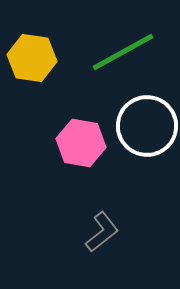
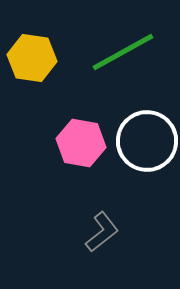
white circle: moved 15 px down
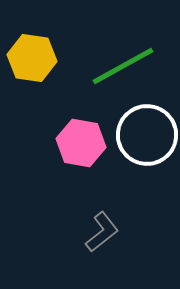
green line: moved 14 px down
white circle: moved 6 px up
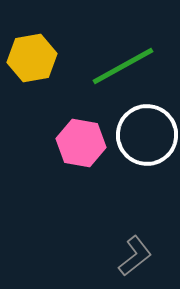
yellow hexagon: rotated 18 degrees counterclockwise
gray L-shape: moved 33 px right, 24 px down
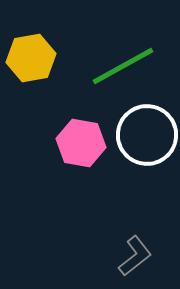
yellow hexagon: moved 1 px left
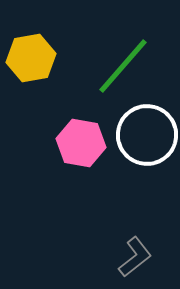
green line: rotated 20 degrees counterclockwise
gray L-shape: moved 1 px down
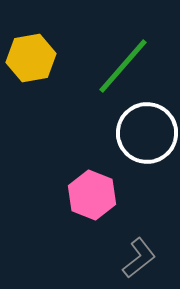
white circle: moved 2 px up
pink hexagon: moved 11 px right, 52 px down; rotated 12 degrees clockwise
gray L-shape: moved 4 px right, 1 px down
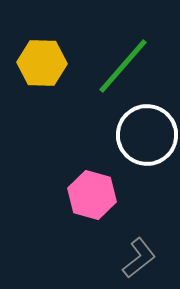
yellow hexagon: moved 11 px right, 5 px down; rotated 12 degrees clockwise
white circle: moved 2 px down
pink hexagon: rotated 6 degrees counterclockwise
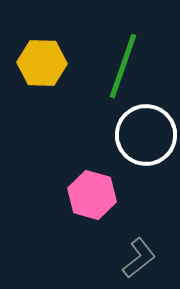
green line: rotated 22 degrees counterclockwise
white circle: moved 1 px left
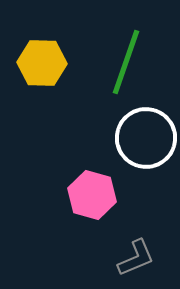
green line: moved 3 px right, 4 px up
white circle: moved 3 px down
gray L-shape: moved 3 px left; rotated 15 degrees clockwise
